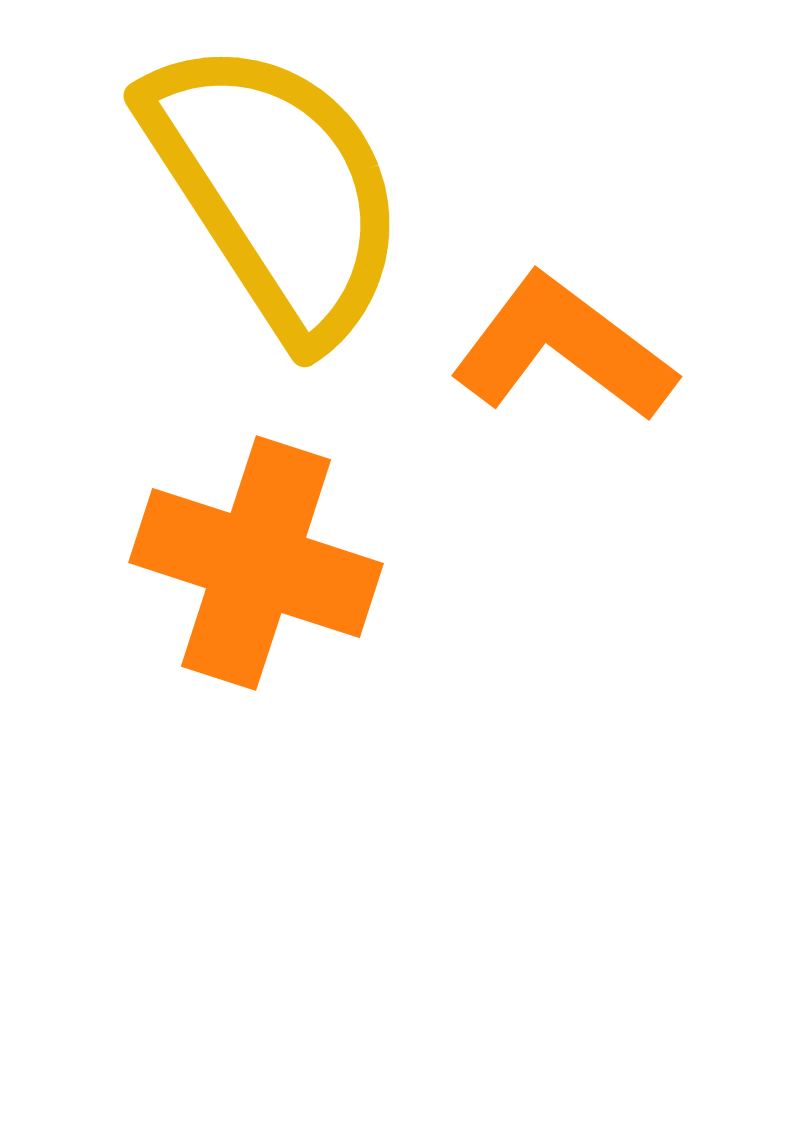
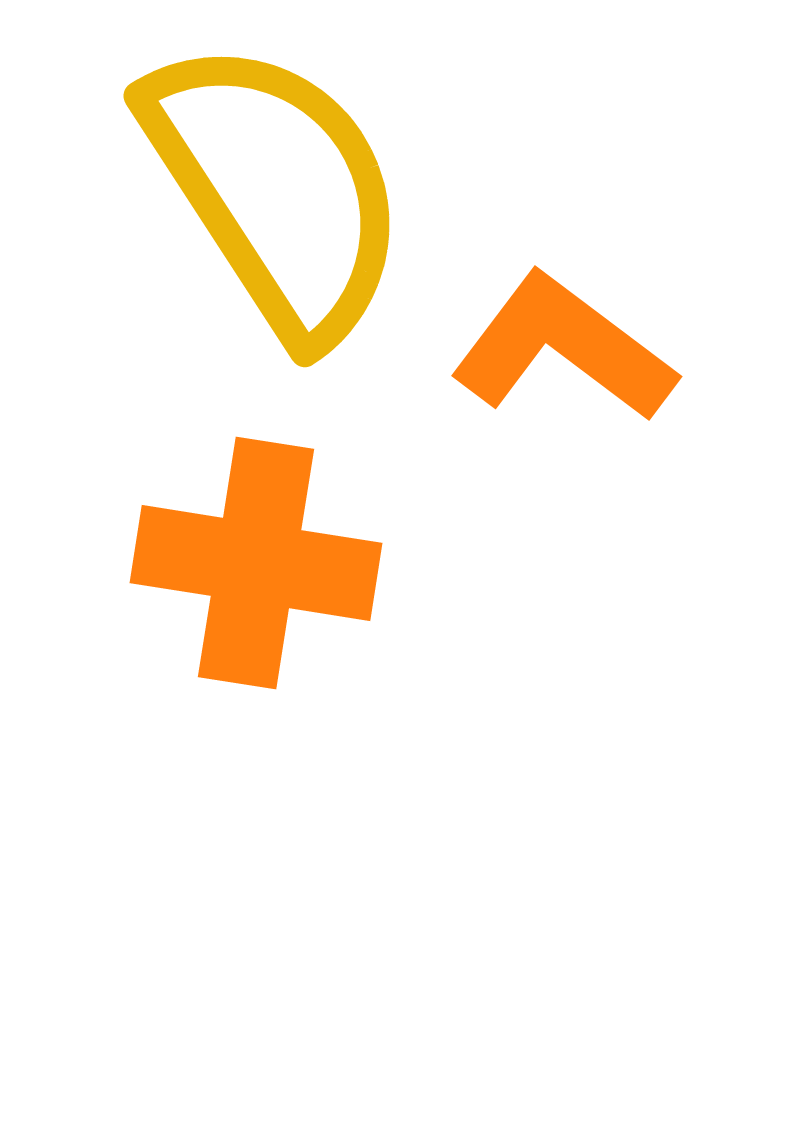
orange cross: rotated 9 degrees counterclockwise
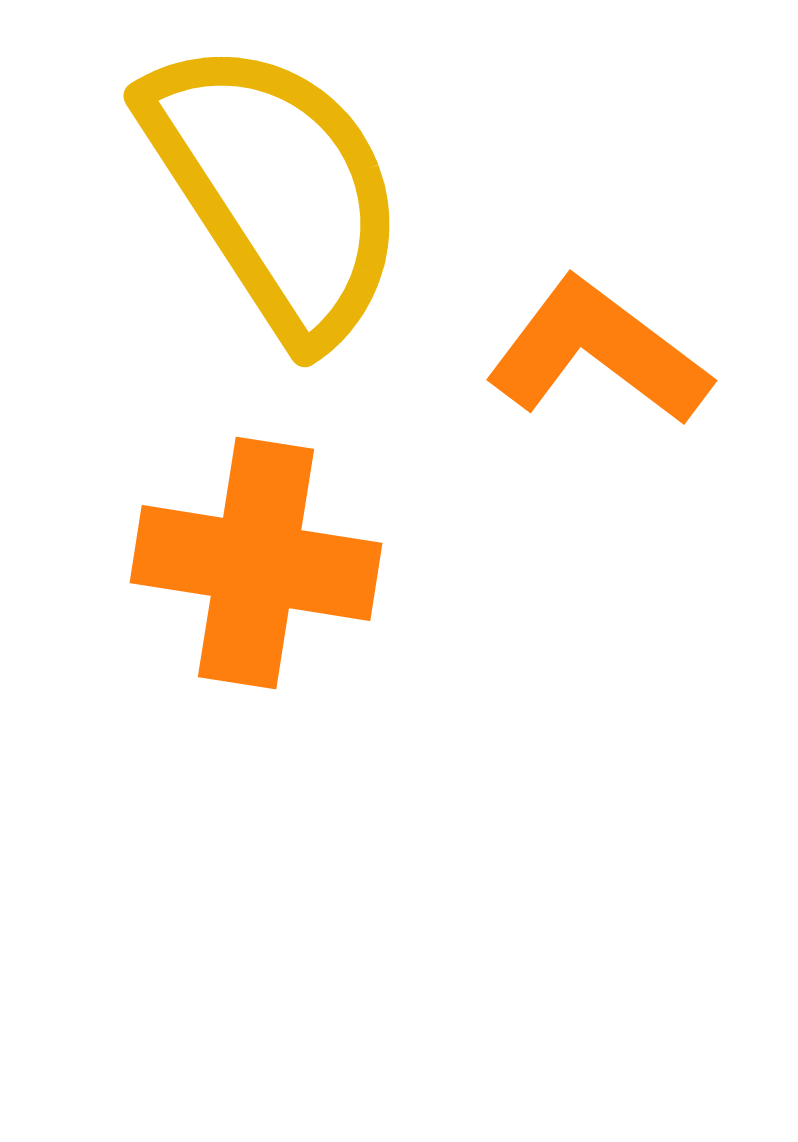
orange L-shape: moved 35 px right, 4 px down
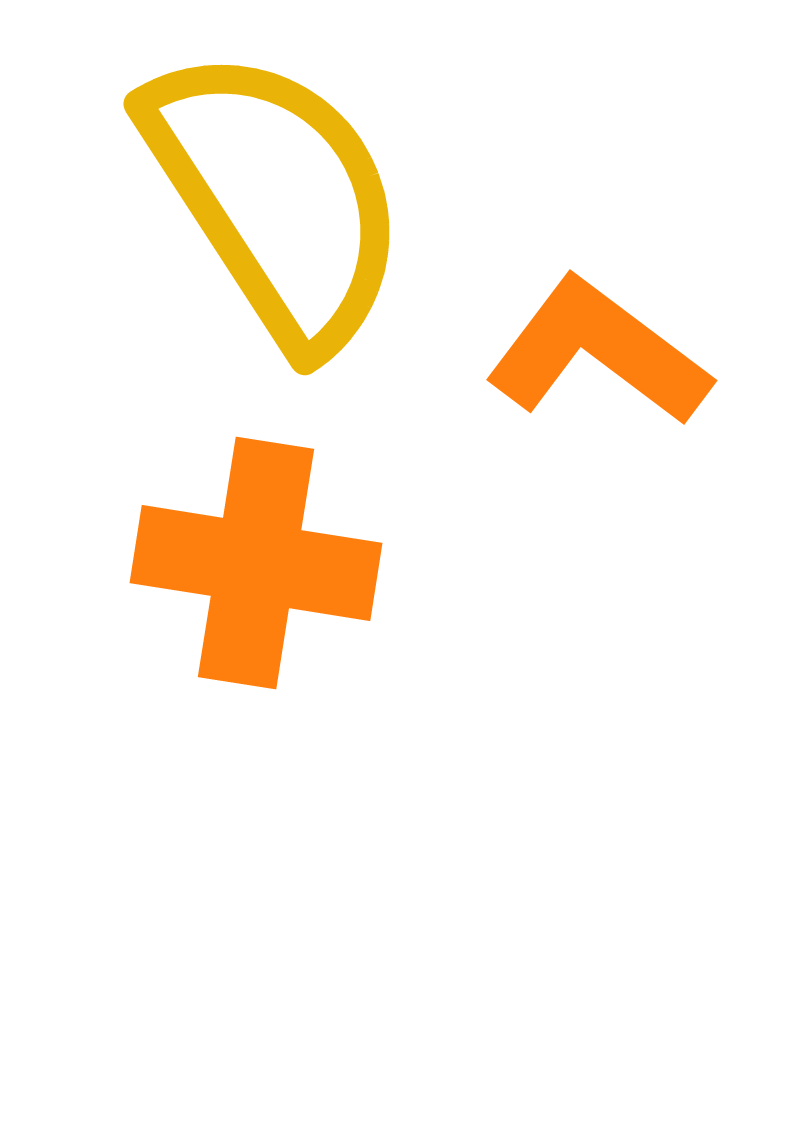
yellow semicircle: moved 8 px down
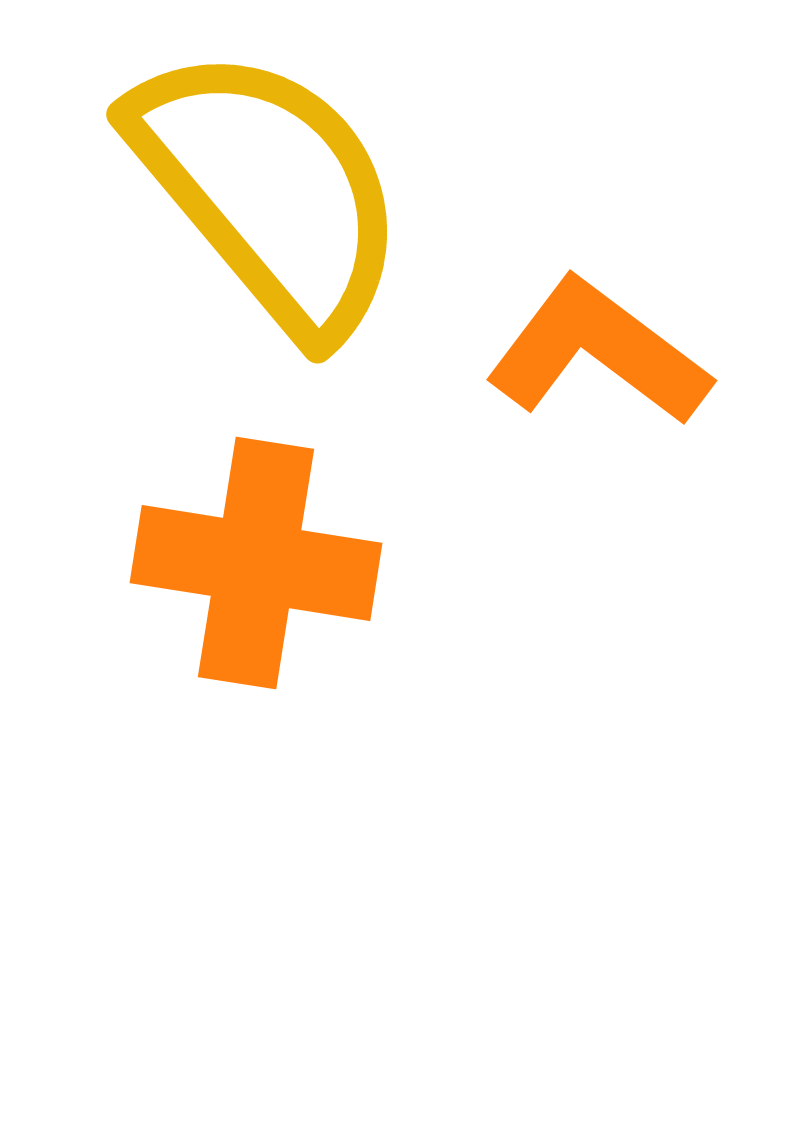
yellow semicircle: moved 7 px left, 7 px up; rotated 7 degrees counterclockwise
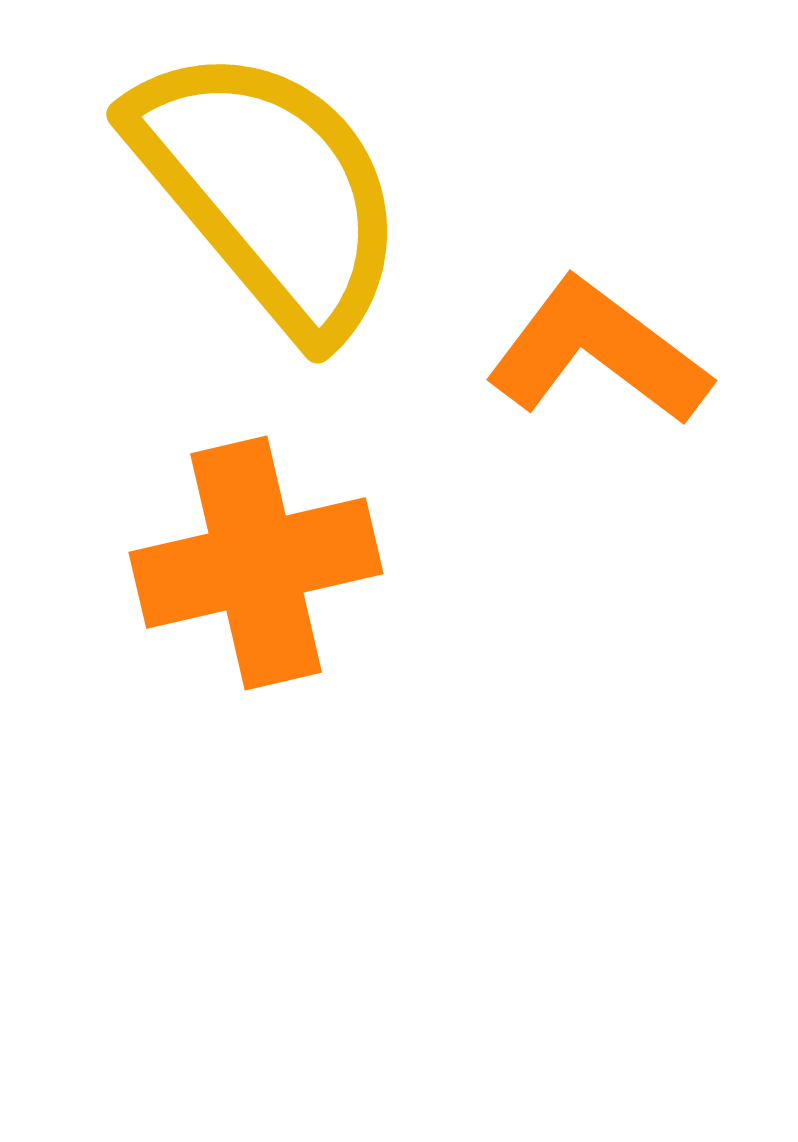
orange cross: rotated 22 degrees counterclockwise
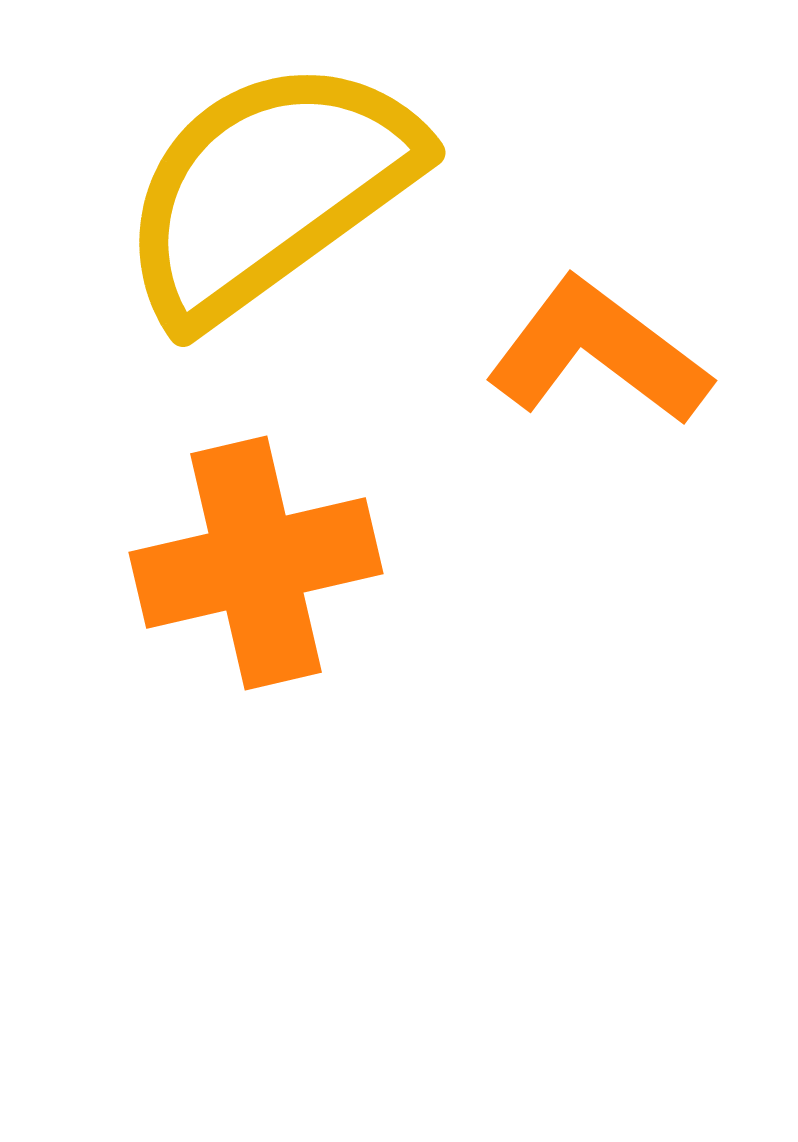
yellow semicircle: rotated 86 degrees counterclockwise
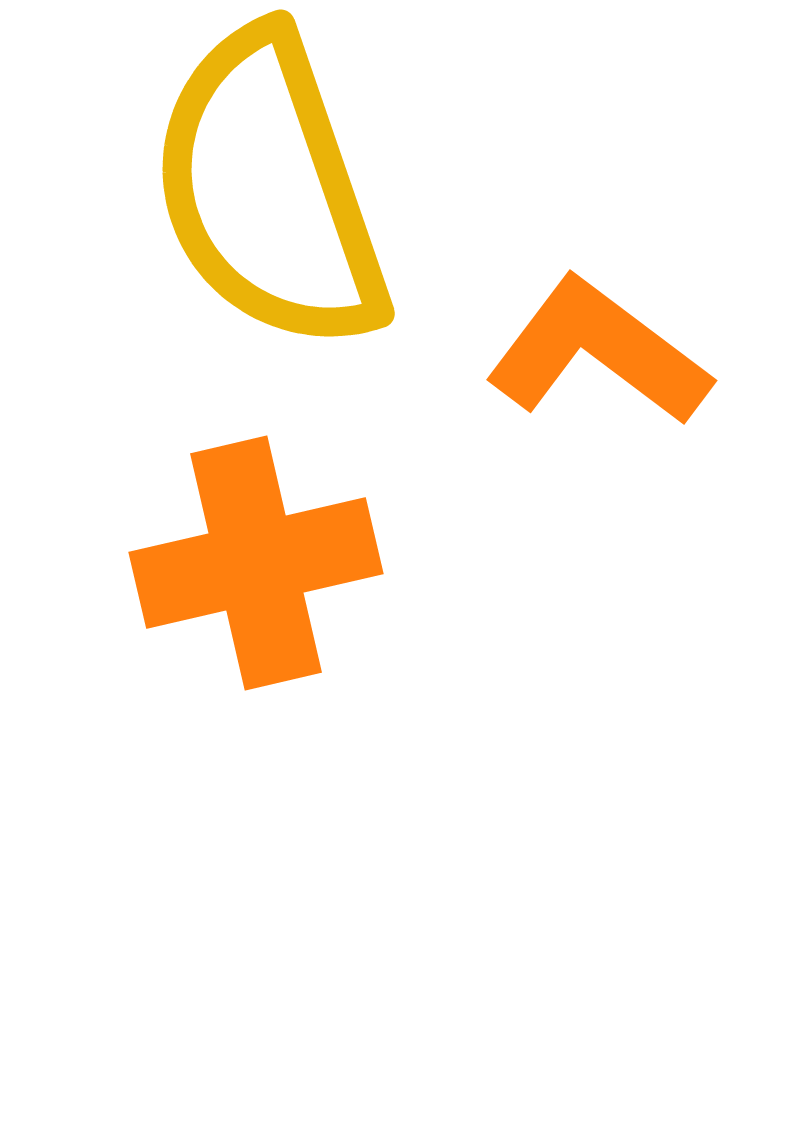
yellow semicircle: rotated 73 degrees counterclockwise
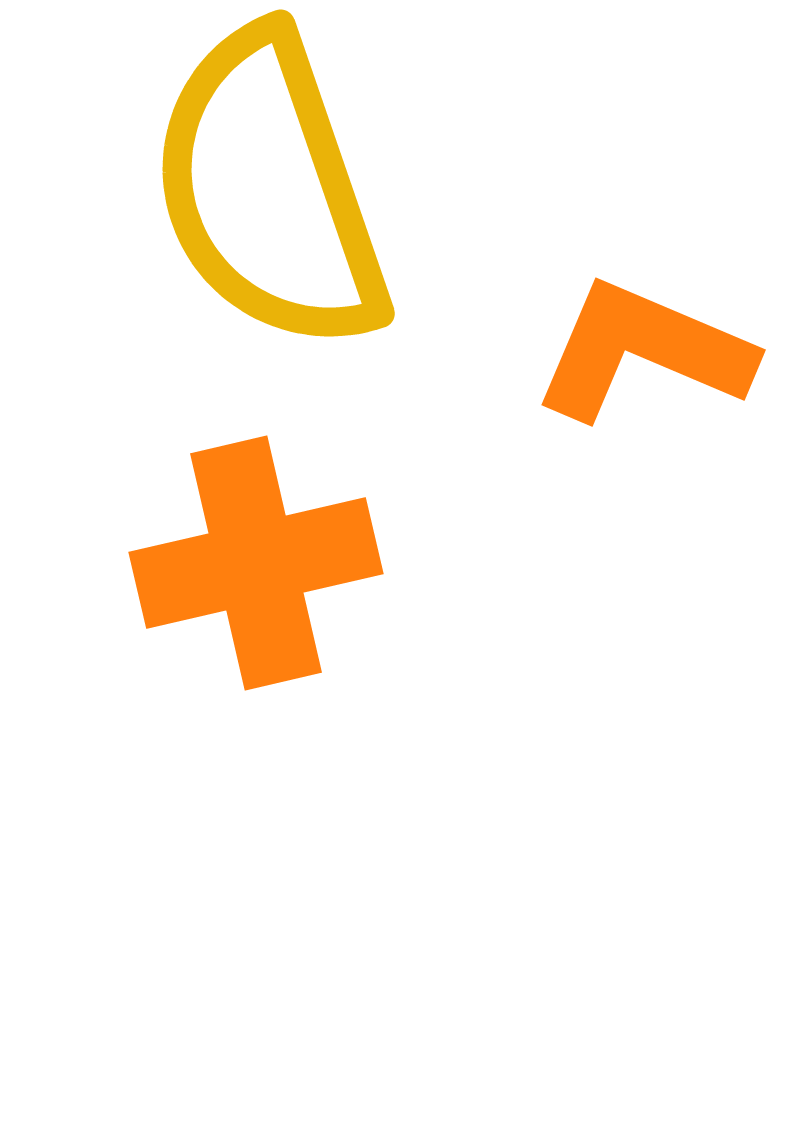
orange L-shape: moved 45 px right, 1 px up; rotated 14 degrees counterclockwise
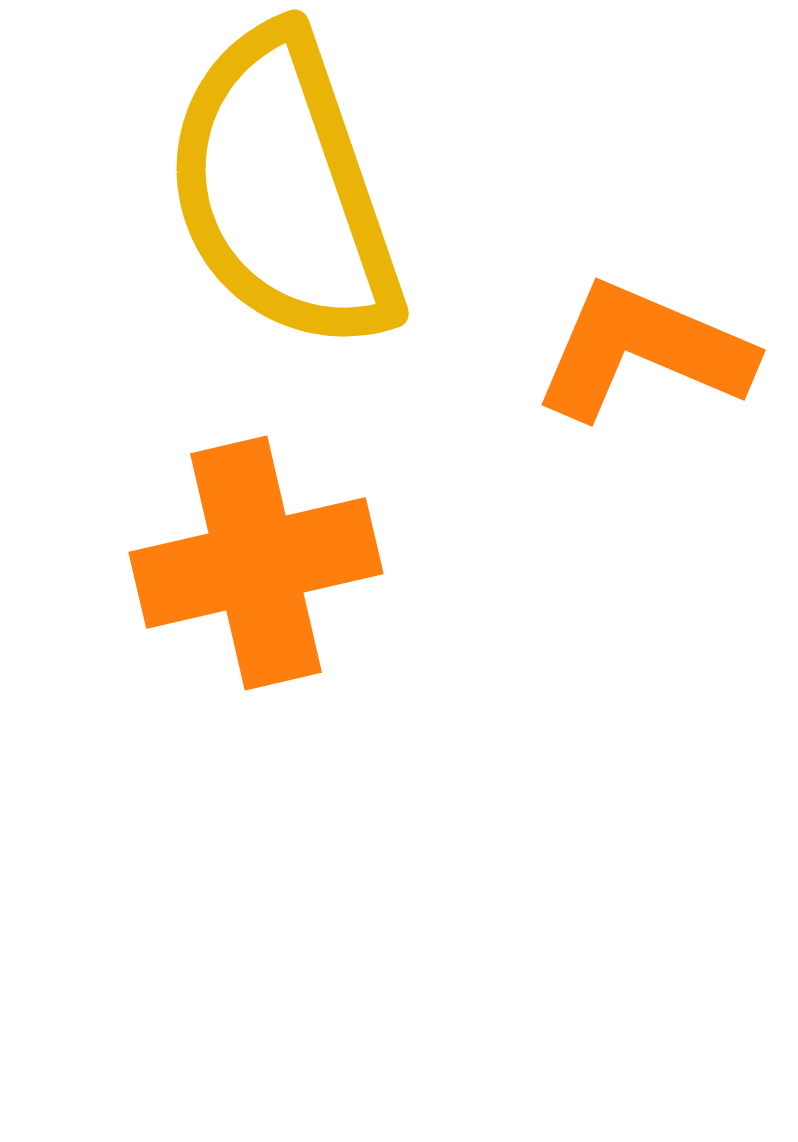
yellow semicircle: moved 14 px right
